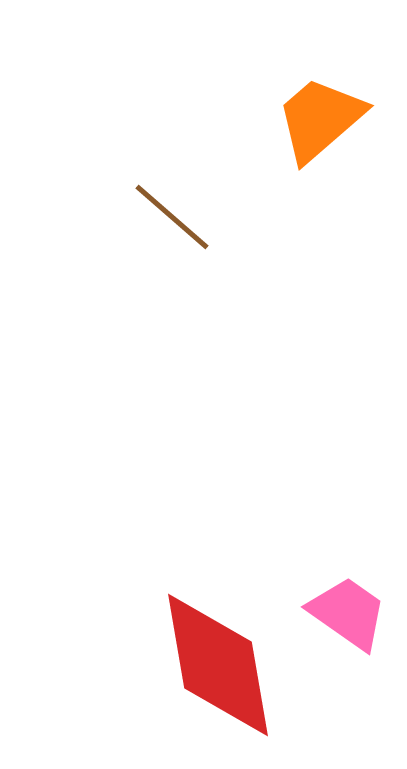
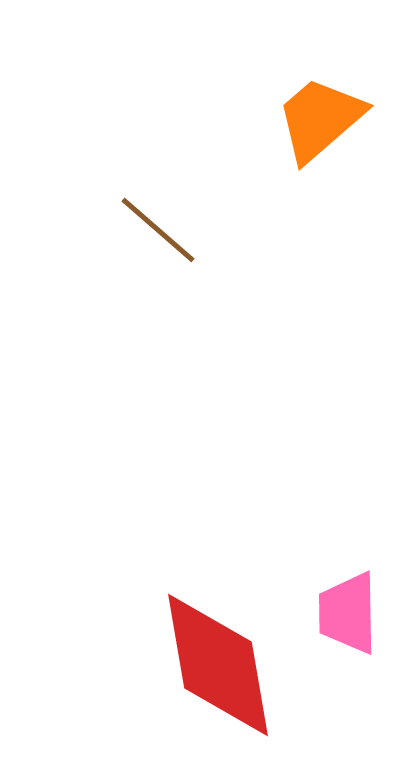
brown line: moved 14 px left, 13 px down
pink trapezoid: rotated 126 degrees counterclockwise
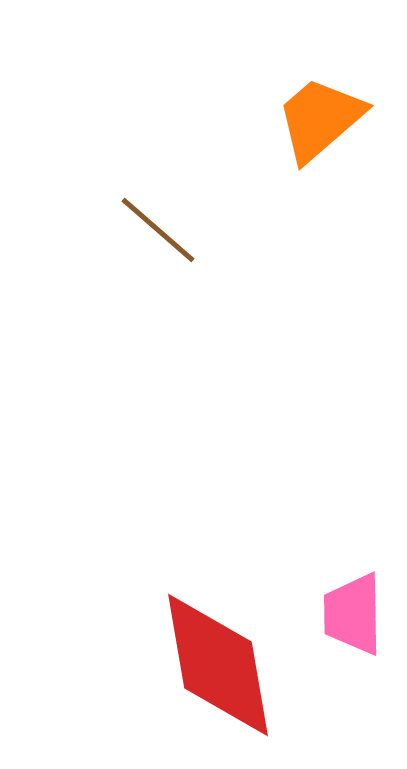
pink trapezoid: moved 5 px right, 1 px down
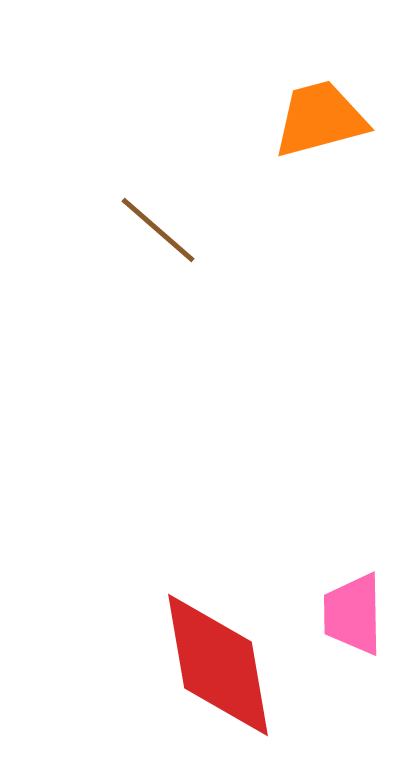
orange trapezoid: rotated 26 degrees clockwise
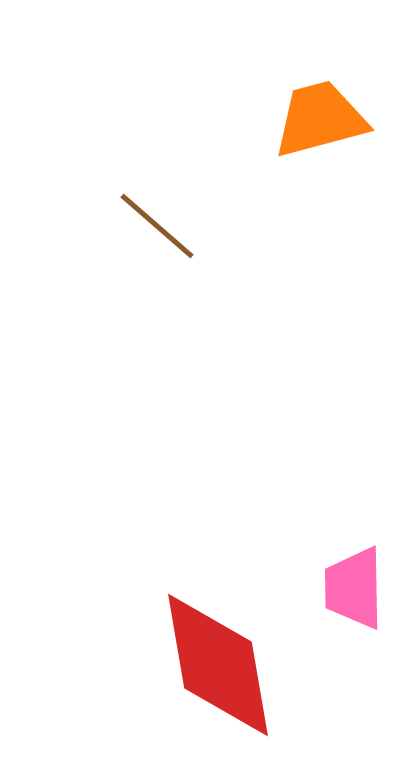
brown line: moved 1 px left, 4 px up
pink trapezoid: moved 1 px right, 26 px up
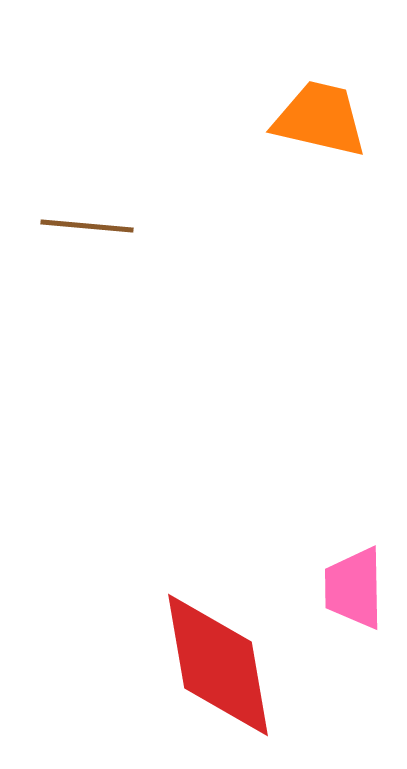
orange trapezoid: rotated 28 degrees clockwise
brown line: moved 70 px left; rotated 36 degrees counterclockwise
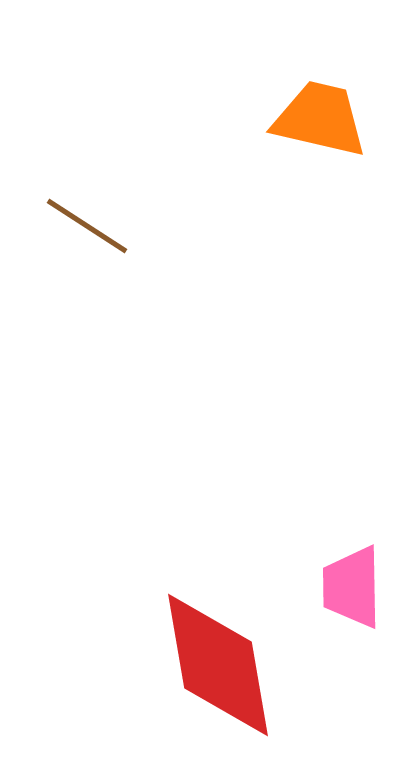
brown line: rotated 28 degrees clockwise
pink trapezoid: moved 2 px left, 1 px up
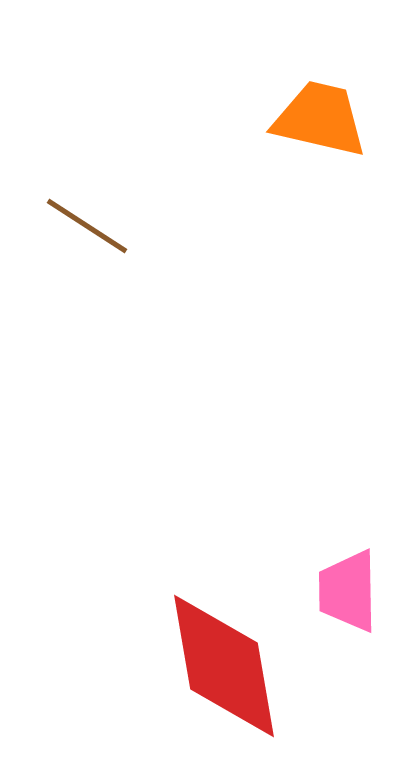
pink trapezoid: moved 4 px left, 4 px down
red diamond: moved 6 px right, 1 px down
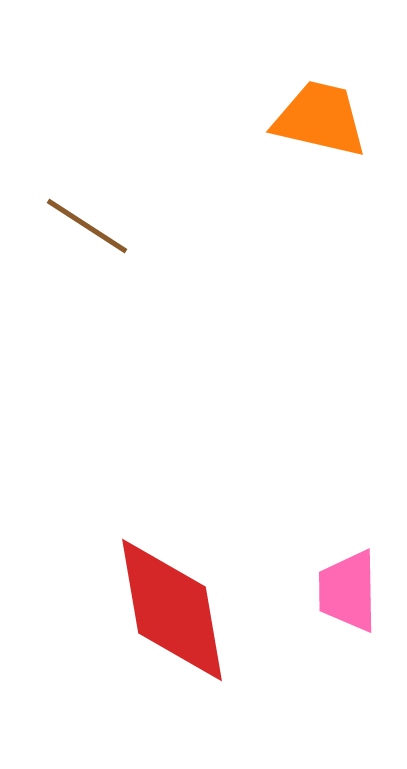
red diamond: moved 52 px left, 56 px up
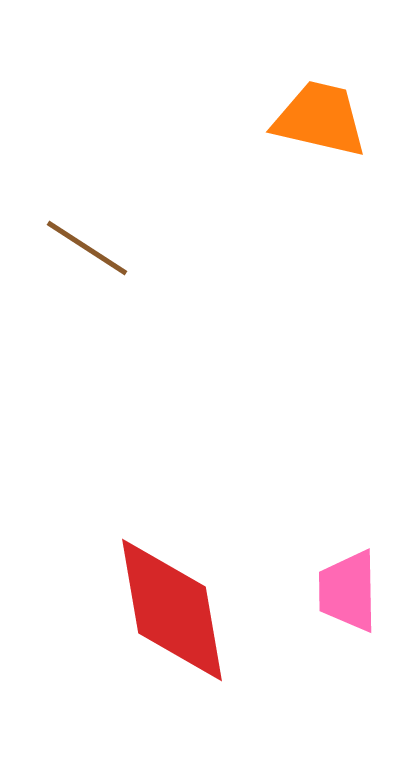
brown line: moved 22 px down
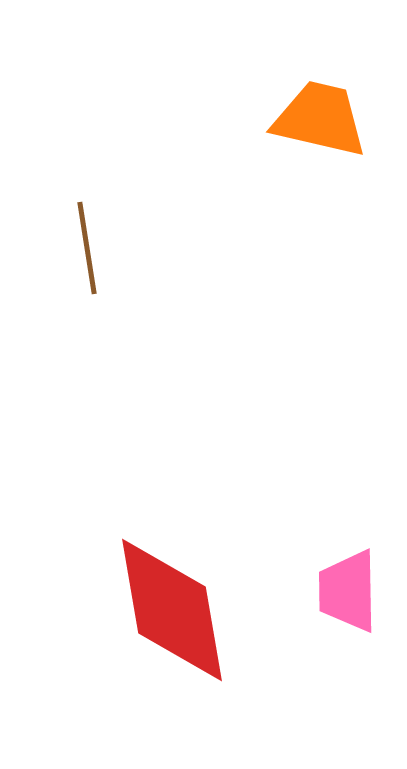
brown line: rotated 48 degrees clockwise
